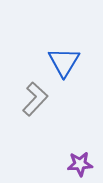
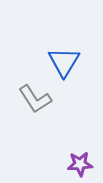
gray L-shape: rotated 104 degrees clockwise
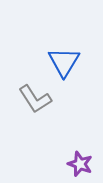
purple star: rotated 25 degrees clockwise
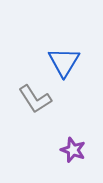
purple star: moved 7 px left, 14 px up
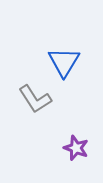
purple star: moved 3 px right, 2 px up
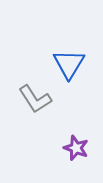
blue triangle: moved 5 px right, 2 px down
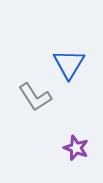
gray L-shape: moved 2 px up
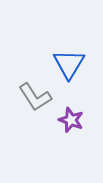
purple star: moved 5 px left, 28 px up
